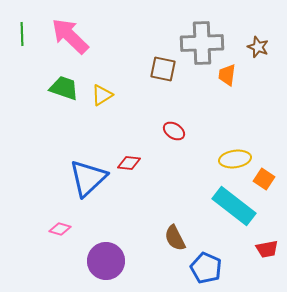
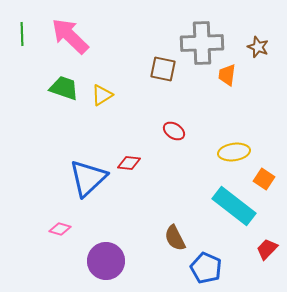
yellow ellipse: moved 1 px left, 7 px up
red trapezoid: rotated 145 degrees clockwise
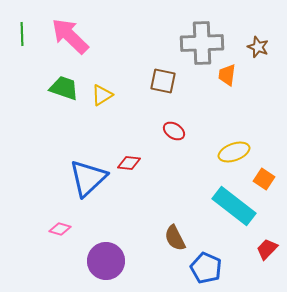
brown square: moved 12 px down
yellow ellipse: rotated 12 degrees counterclockwise
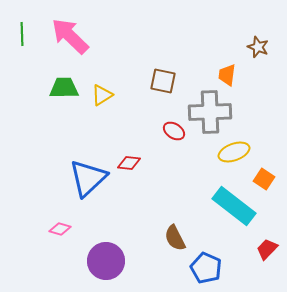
gray cross: moved 8 px right, 69 px down
green trapezoid: rotated 20 degrees counterclockwise
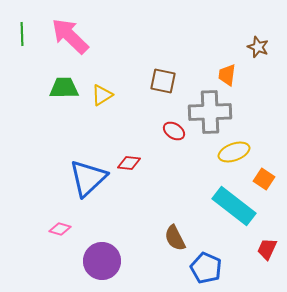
red trapezoid: rotated 20 degrees counterclockwise
purple circle: moved 4 px left
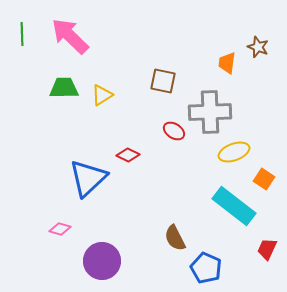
orange trapezoid: moved 12 px up
red diamond: moved 1 px left, 8 px up; rotated 20 degrees clockwise
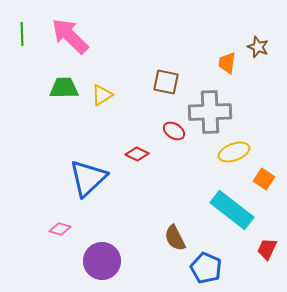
brown square: moved 3 px right, 1 px down
red diamond: moved 9 px right, 1 px up
cyan rectangle: moved 2 px left, 4 px down
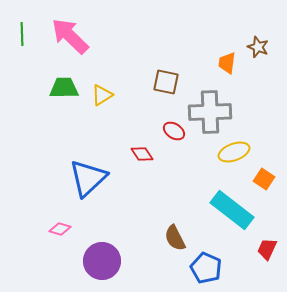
red diamond: moved 5 px right; rotated 30 degrees clockwise
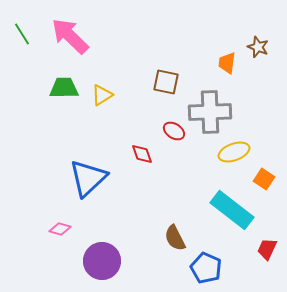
green line: rotated 30 degrees counterclockwise
red diamond: rotated 15 degrees clockwise
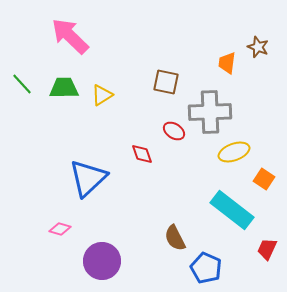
green line: moved 50 px down; rotated 10 degrees counterclockwise
